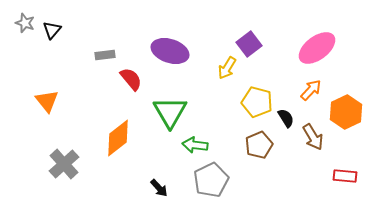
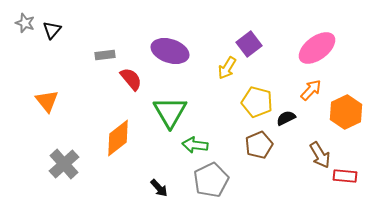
black semicircle: rotated 84 degrees counterclockwise
brown arrow: moved 7 px right, 18 px down
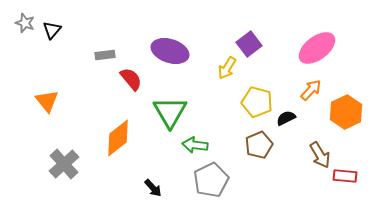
black arrow: moved 6 px left
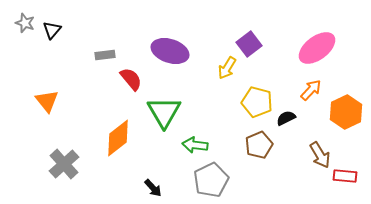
green triangle: moved 6 px left
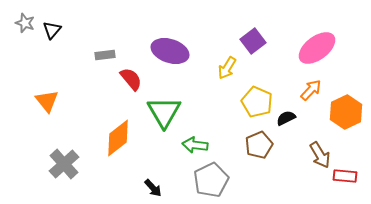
purple square: moved 4 px right, 3 px up
yellow pentagon: rotated 8 degrees clockwise
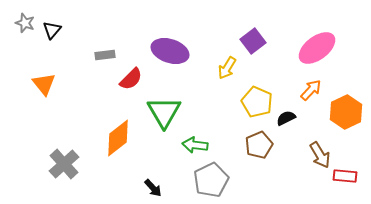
red semicircle: rotated 85 degrees clockwise
orange triangle: moved 3 px left, 17 px up
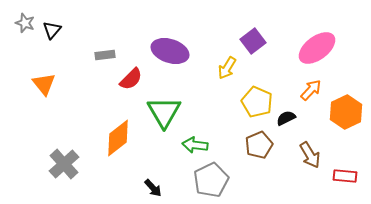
brown arrow: moved 10 px left
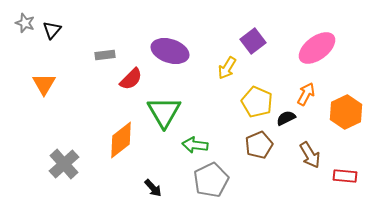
orange triangle: rotated 10 degrees clockwise
orange arrow: moved 5 px left, 4 px down; rotated 15 degrees counterclockwise
orange diamond: moved 3 px right, 2 px down
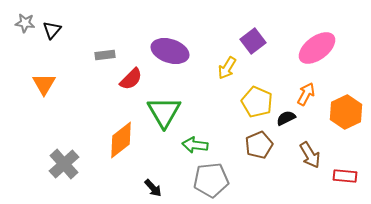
gray star: rotated 12 degrees counterclockwise
gray pentagon: rotated 20 degrees clockwise
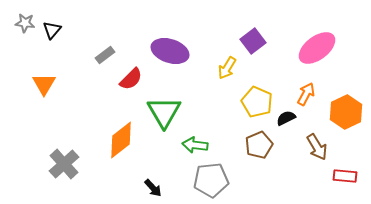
gray rectangle: rotated 30 degrees counterclockwise
brown arrow: moved 7 px right, 8 px up
